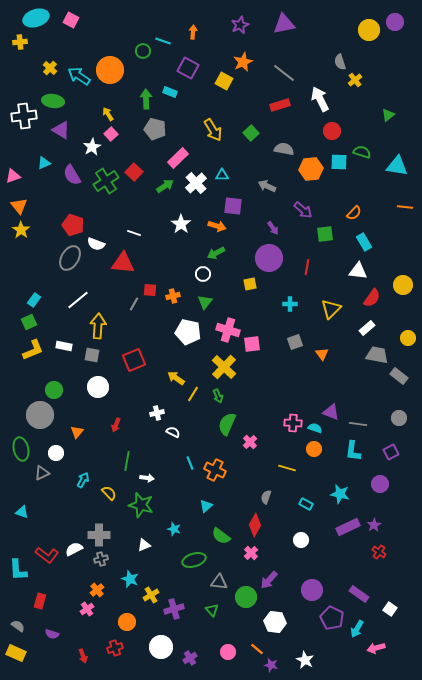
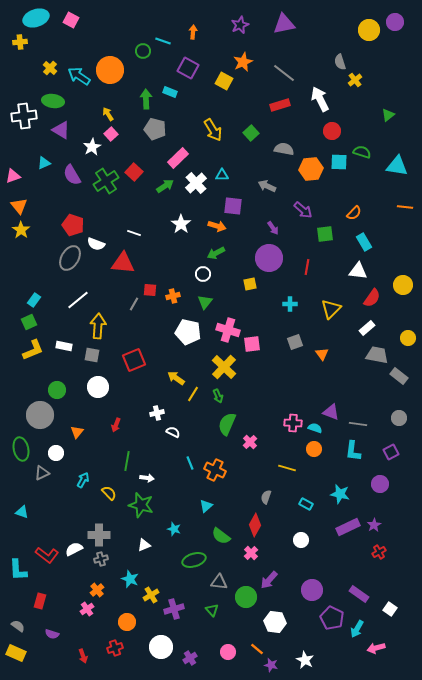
green circle at (54, 390): moved 3 px right
red cross at (379, 552): rotated 24 degrees clockwise
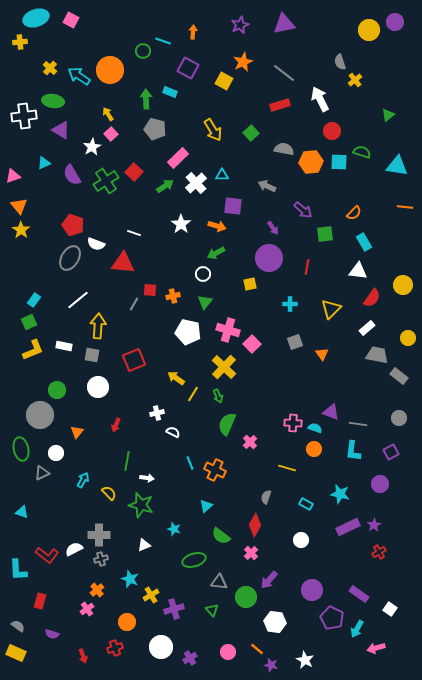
orange hexagon at (311, 169): moved 7 px up
pink square at (252, 344): rotated 36 degrees counterclockwise
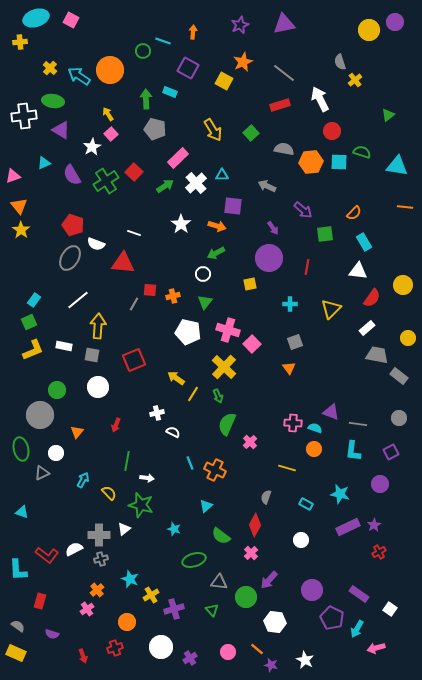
orange triangle at (322, 354): moved 33 px left, 14 px down
white triangle at (144, 545): moved 20 px left, 16 px up; rotated 16 degrees counterclockwise
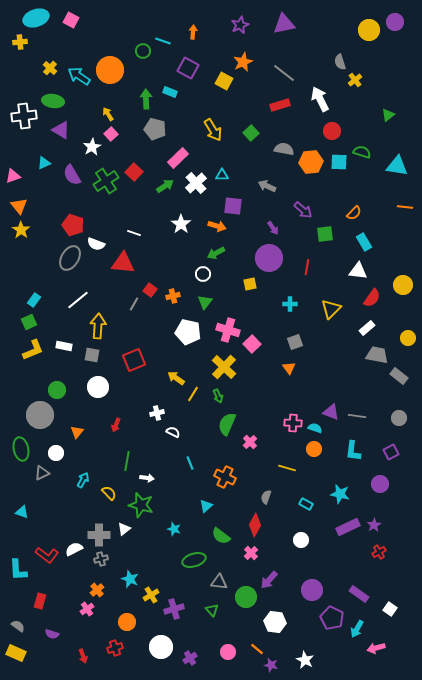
red square at (150, 290): rotated 32 degrees clockwise
gray line at (358, 424): moved 1 px left, 8 px up
orange cross at (215, 470): moved 10 px right, 7 px down
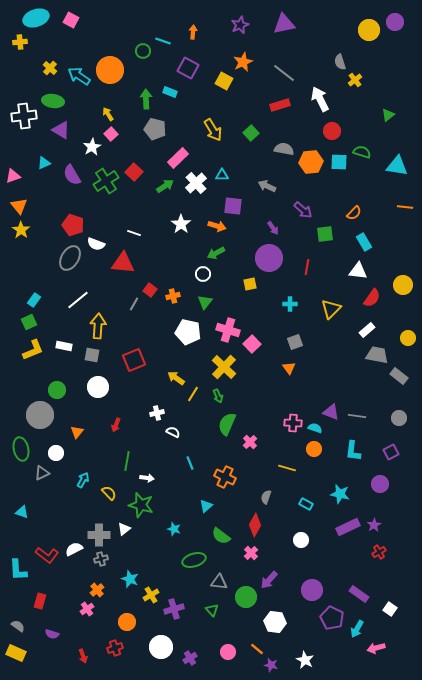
white rectangle at (367, 328): moved 2 px down
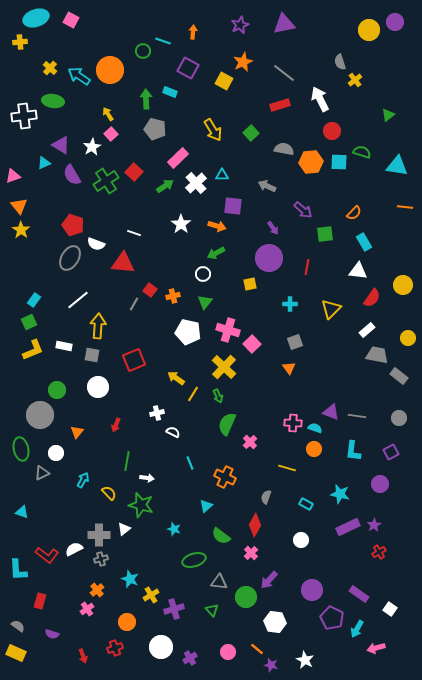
purple triangle at (61, 130): moved 15 px down
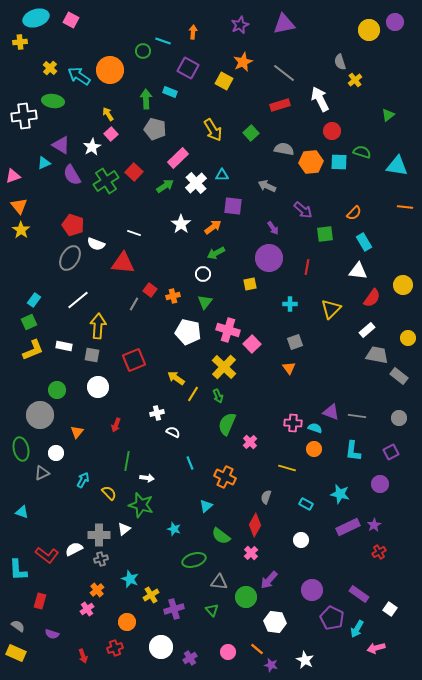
orange arrow at (217, 226): moved 4 px left, 1 px down; rotated 54 degrees counterclockwise
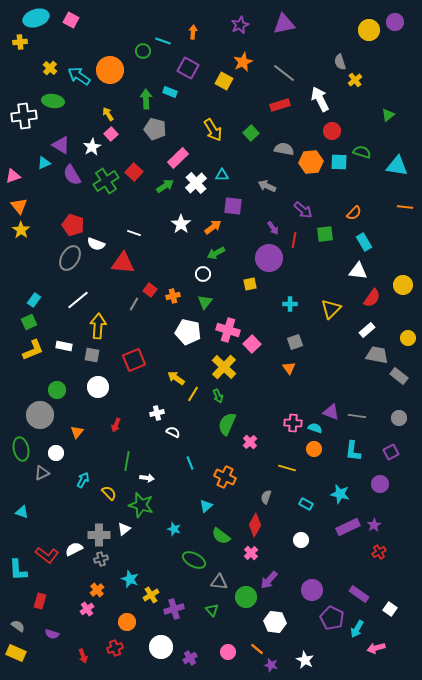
red line at (307, 267): moved 13 px left, 27 px up
green ellipse at (194, 560): rotated 45 degrees clockwise
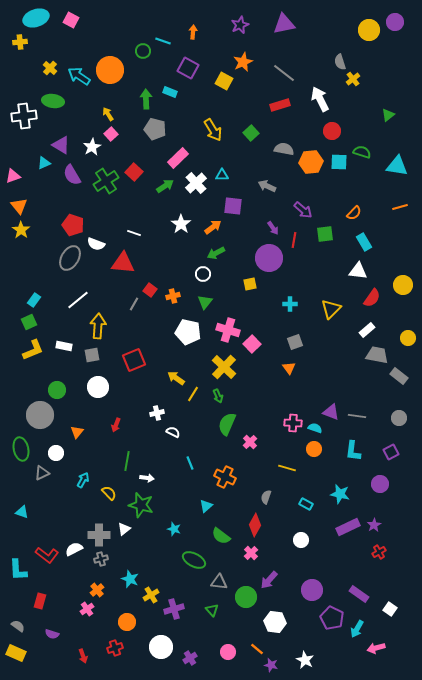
yellow cross at (355, 80): moved 2 px left, 1 px up
orange line at (405, 207): moved 5 px left; rotated 21 degrees counterclockwise
gray square at (92, 355): rotated 21 degrees counterclockwise
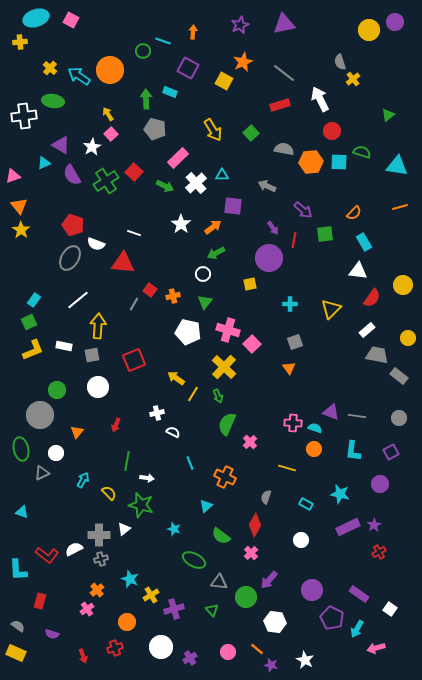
green arrow at (165, 186): rotated 60 degrees clockwise
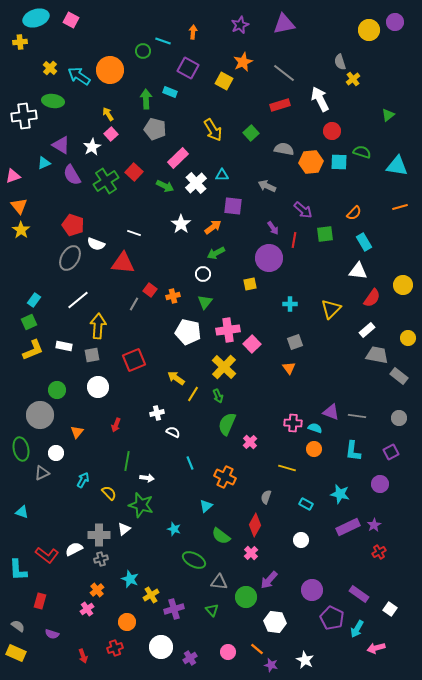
pink cross at (228, 330): rotated 25 degrees counterclockwise
